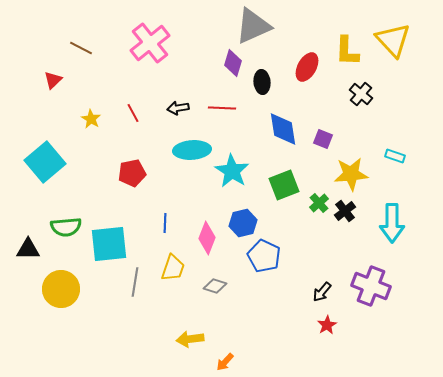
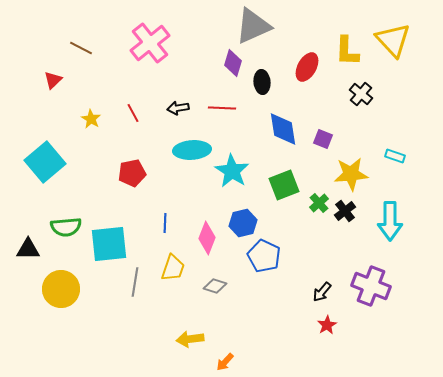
cyan arrow at (392, 223): moved 2 px left, 2 px up
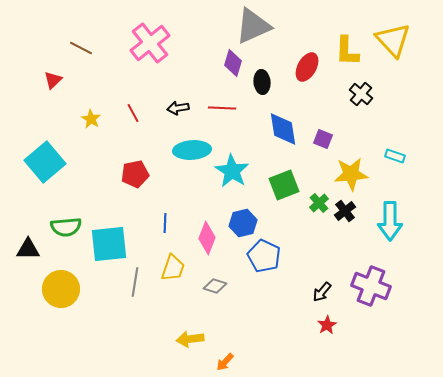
red pentagon at (132, 173): moved 3 px right, 1 px down
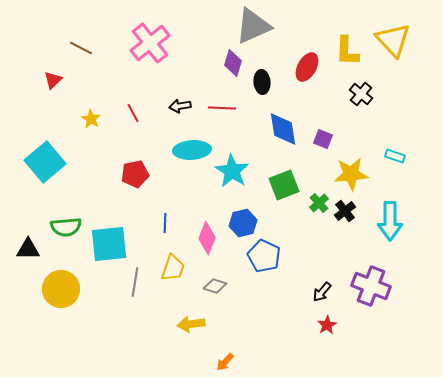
black arrow at (178, 108): moved 2 px right, 2 px up
yellow arrow at (190, 339): moved 1 px right, 15 px up
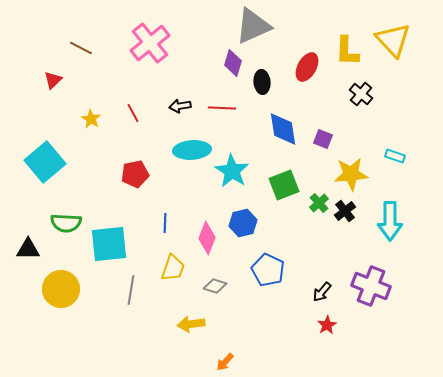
green semicircle at (66, 227): moved 4 px up; rotated 8 degrees clockwise
blue pentagon at (264, 256): moved 4 px right, 14 px down
gray line at (135, 282): moved 4 px left, 8 px down
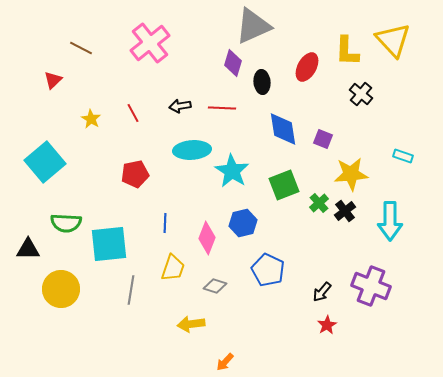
cyan rectangle at (395, 156): moved 8 px right
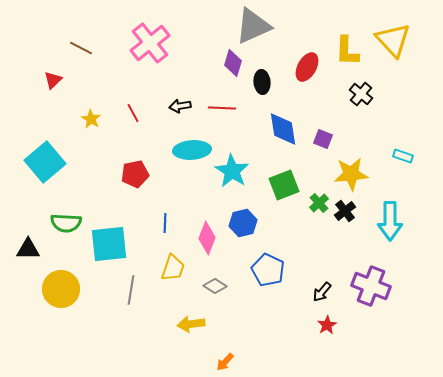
gray diamond at (215, 286): rotated 15 degrees clockwise
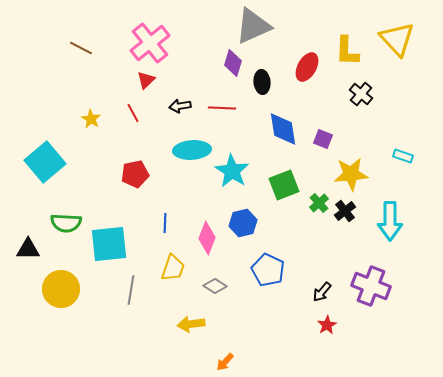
yellow triangle at (393, 40): moved 4 px right, 1 px up
red triangle at (53, 80): moved 93 px right
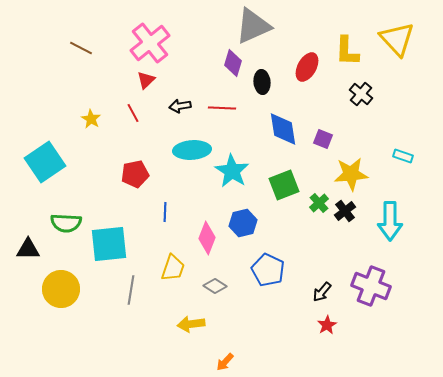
cyan square at (45, 162): rotated 6 degrees clockwise
blue line at (165, 223): moved 11 px up
